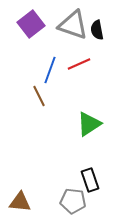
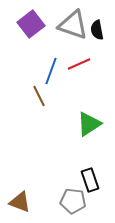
blue line: moved 1 px right, 1 px down
brown triangle: rotated 15 degrees clockwise
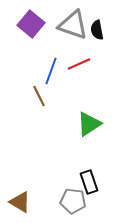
purple square: rotated 12 degrees counterclockwise
black rectangle: moved 1 px left, 2 px down
brown triangle: rotated 10 degrees clockwise
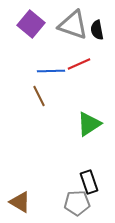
blue line: rotated 68 degrees clockwise
gray pentagon: moved 4 px right, 2 px down; rotated 10 degrees counterclockwise
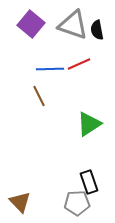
blue line: moved 1 px left, 2 px up
brown triangle: rotated 15 degrees clockwise
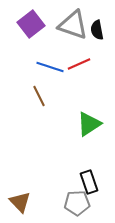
purple square: rotated 12 degrees clockwise
blue line: moved 2 px up; rotated 20 degrees clockwise
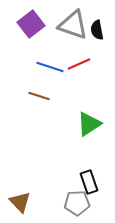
brown line: rotated 45 degrees counterclockwise
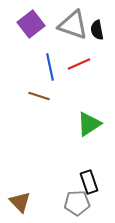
blue line: rotated 60 degrees clockwise
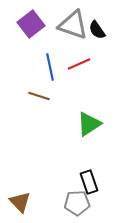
black semicircle: rotated 24 degrees counterclockwise
